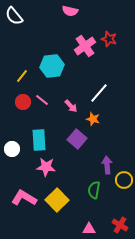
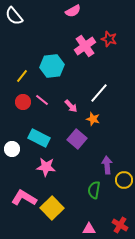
pink semicircle: moved 3 px right; rotated 42 degrees counterclockwise
cyan rectangle: moved 2 px up; rotated 60 degrees counterclockwise
yellow square: moved 5 px left, 8 px down
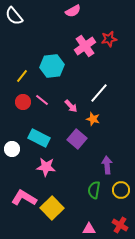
red star: rotated 28 degrees counterclockwise
yellow circle: moved 3 px left, 10 px down
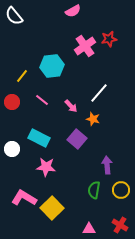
red circle: moved 11 px left
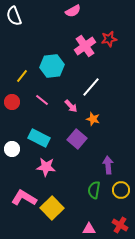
white semicircle: rotated 18 degrees clockwise
white line: moved 8 px left, 6 px up
purple arrow: moved 1 px right
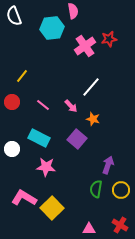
pink semicircle: rotated 70 degrees counterclockwise
cyan hexagon: moved 38 px up
pink line: moved 1 px right, 5 px down
purple arrow: rotated 24 degrees clockwise
green semicircle: moved 2 px right, 1 px up
